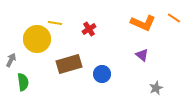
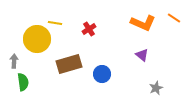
gray arrow: moved 3 px right, 1 px down; rotated 24 degrees counterclockwise
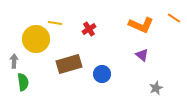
orange L-shape: moved 2 px left, 2 px down
yellow circle: moved 1 px left
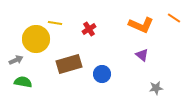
gray arrow: moved 2 px right, 1 px up; rotated 64 degrees clockwise
green semicircle: rotated 72 degrees counterclockwise
gray star: rotated 16 degrees clockwise
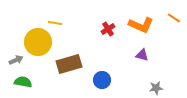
red cross: moved 19 px right
yellow circle: moved 2 px right, 3 px down
purple triangle: rotated 24 degrees counterclockwise
blue circle: moved 6 px down
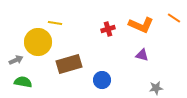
red cross: rotated 16 degrees clockwise
